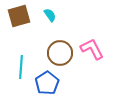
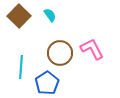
brown square: rotated 30 degrees counterclockwise
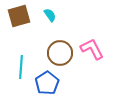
brown square: rotated 30 degrees clockwise
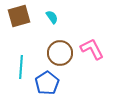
cyan semicircle: moved 2 px right, 2 px down
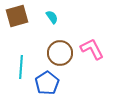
brown square: moved 2 px left
